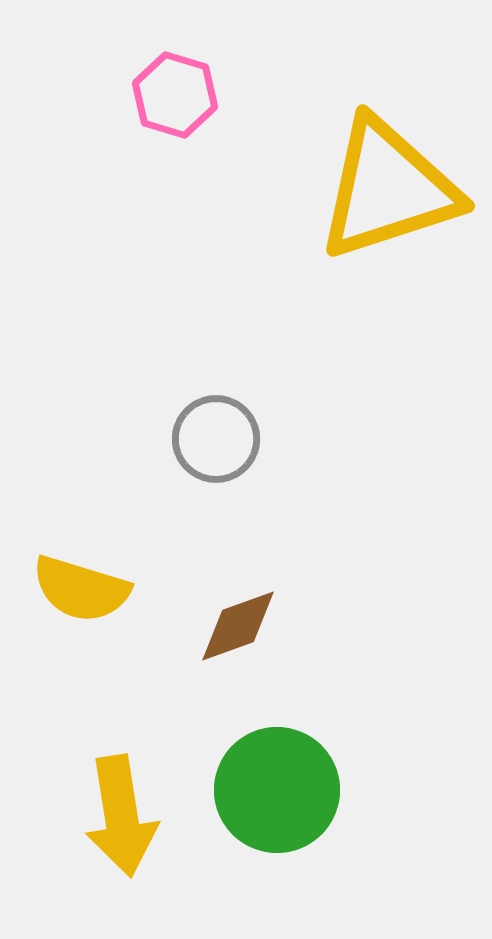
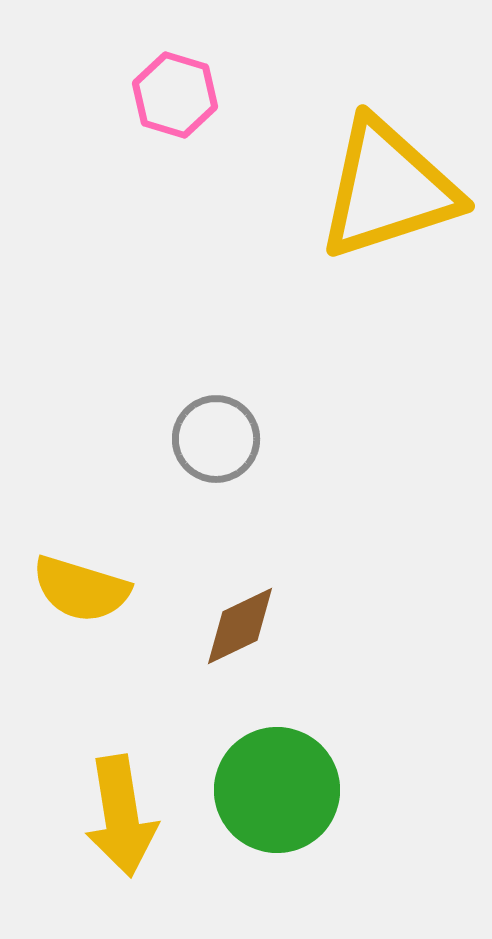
brown diamond: moved 2 px right; rotated 6 degrees counterclockwise
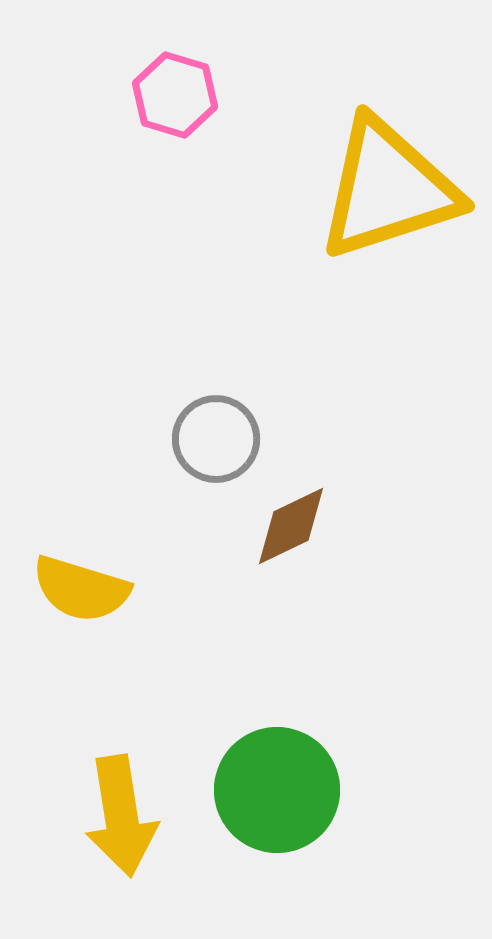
brown diamond: moved 51 px right, 100 px up
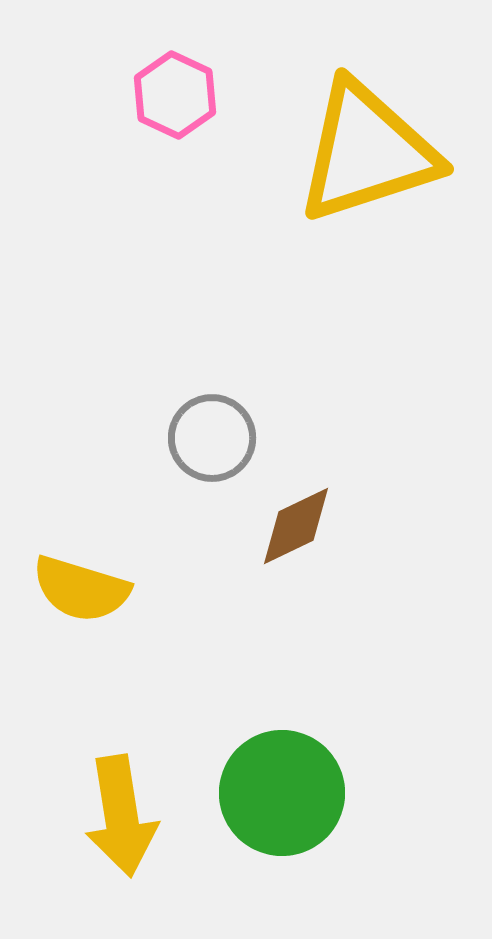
pink hexagon: rotated 8 degrees clockwise
yellow triangle: moved 21 px left, 37 px up
gray circle: moved 4 px left, 1 px up
brown diamond: moved 5 px right
green circle: moved 5 px right, 3 px down
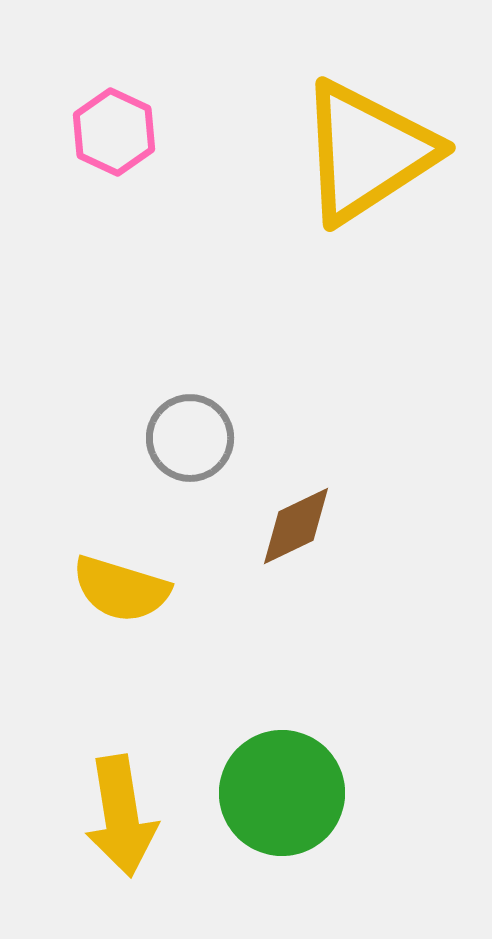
pink hexagon: moved 61 px left, 37 px down
yellow triangle: rotated 15 degrees counterclockwise
gray circle: moved 22 px left
yellow semicircle: moved 40 px right
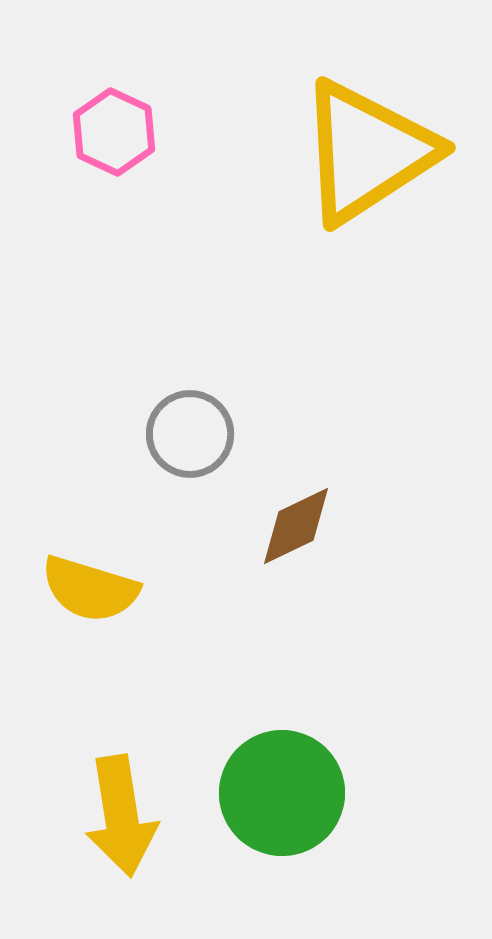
gray circle: moved 4 px up
yellow semicircle: moved 31 px left
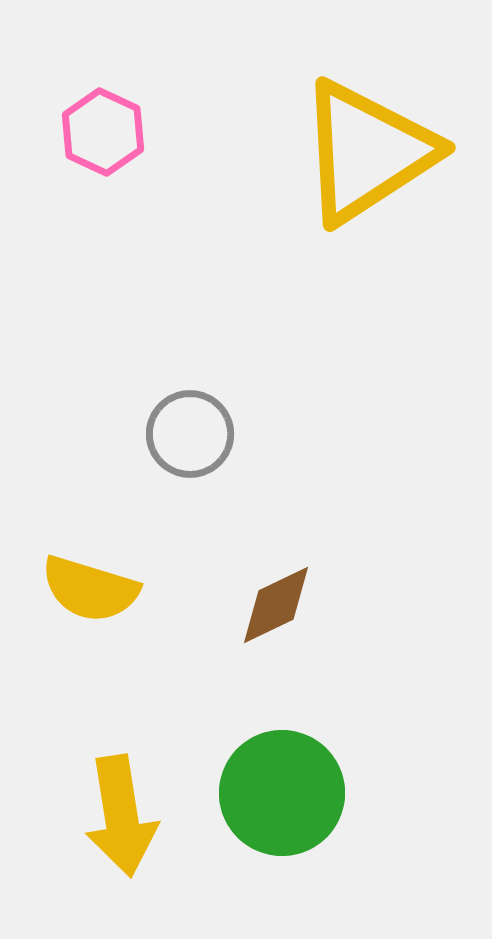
pink hexagon: moved 11 px left
brown diamond: moved 20 px left, 79 px down
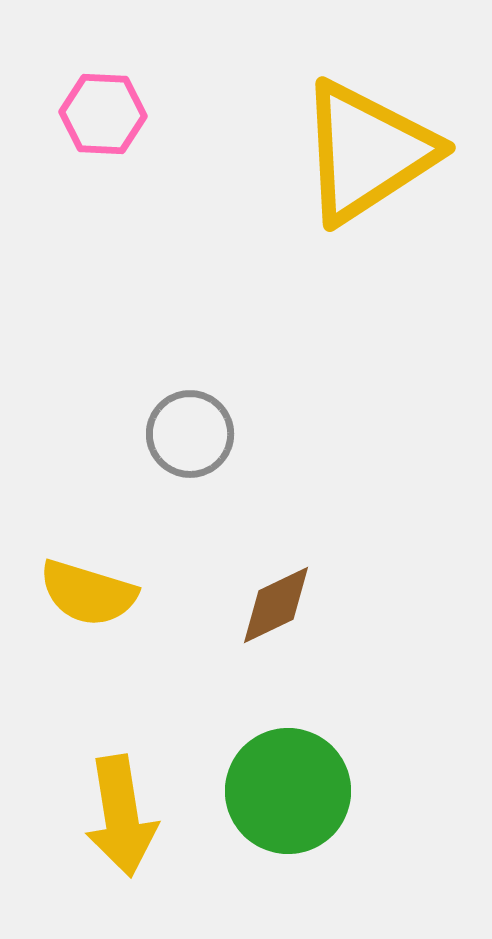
pink hexagon: moved 18 px up; rotated 22 degrees counterclockwise
yellow semicircle: moved 2 px left, 4 px down
green circle: moved 6 px right, 2 px up
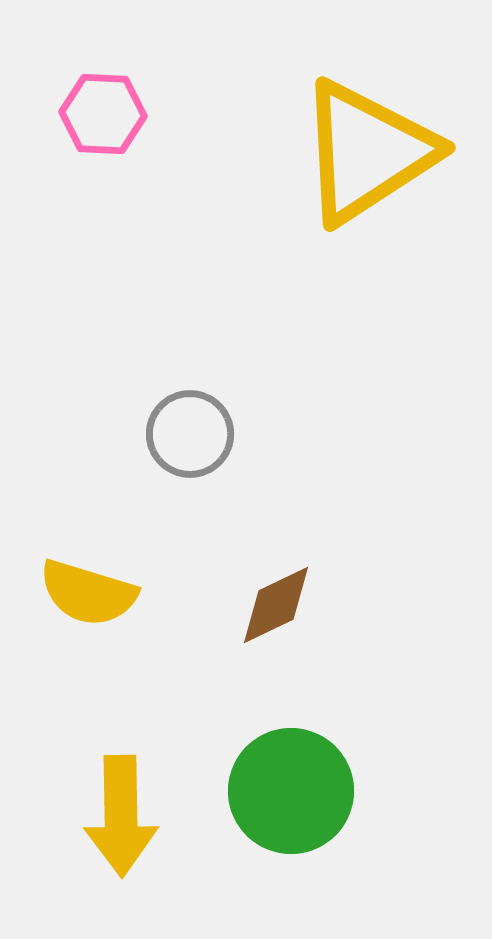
green circle: moved 3 px right
yellow arrow: rotated 8 degrees clockwise
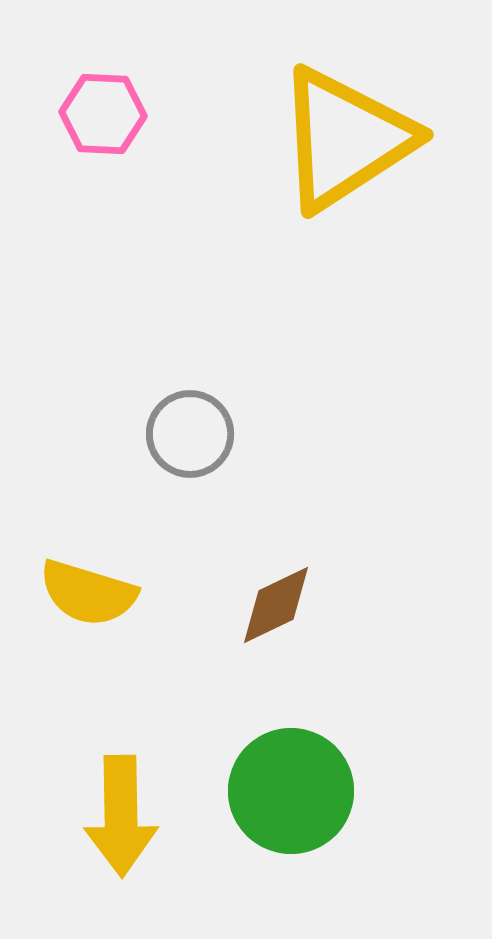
yellow triangle: moved 22 px left, 13 px up
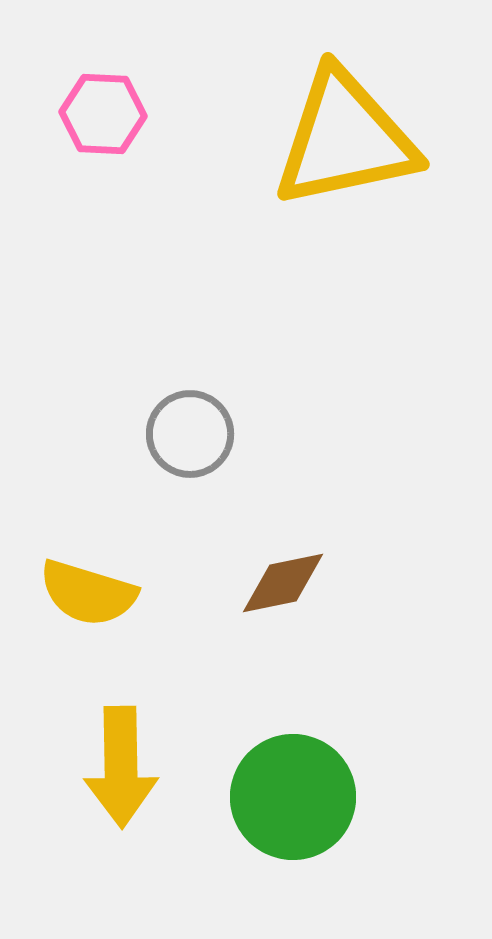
yellow triangle: rotated 21 degrees clockwise
brown diamond: moved 7 px right, 22 px up; rotated 14 degrees clockwise
green circle: moved 2 px right, 6 px down
yellow arrow: moved 49 px up
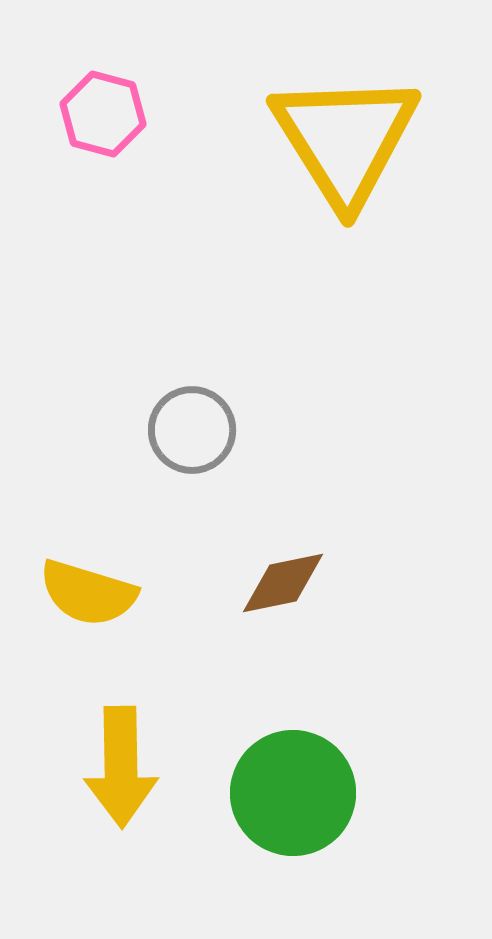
pink hexagon: rotated 12 degrees clockwise
yellow triangle: rotated 50 degrees counterclockwise
gray circle: moved 2 px right, 4 px up
green circle: moved 4 px up
